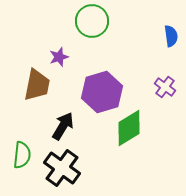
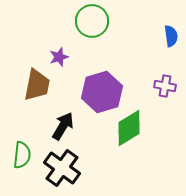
purple cross: moved 1 px up; rotated 25 degrees counterclockwise
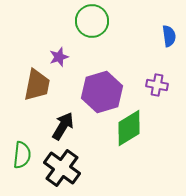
blue semicircle: moved 2 px left
purple cross: moved 8 px left, 1 px up
